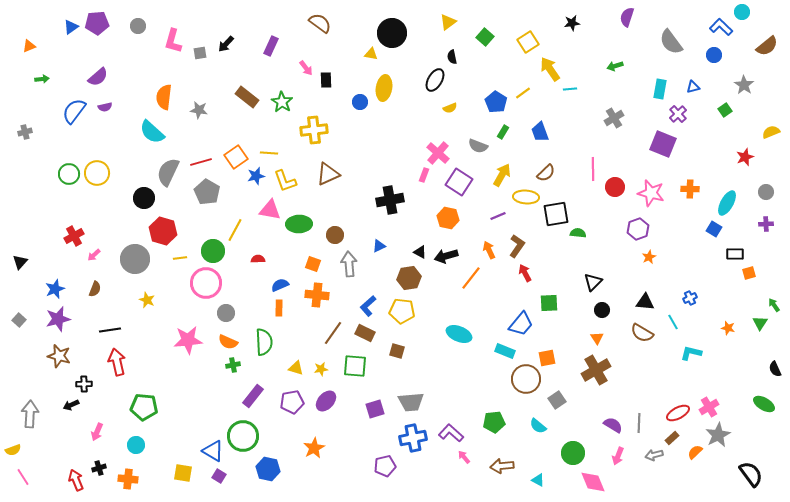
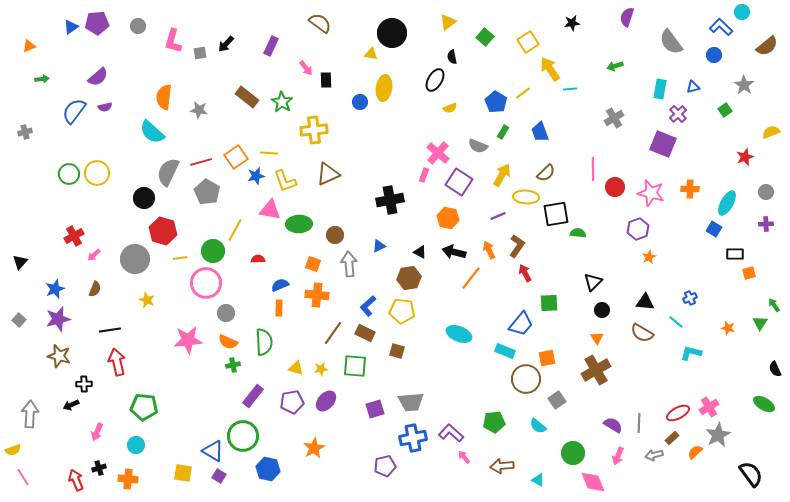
black arrow at (446, 256): moved 8 px right, 4 px up; rotated 30 degrees clockwise
cyan line at (673, 322): moved 3 px right; rotated 21 degrees counterclockwise
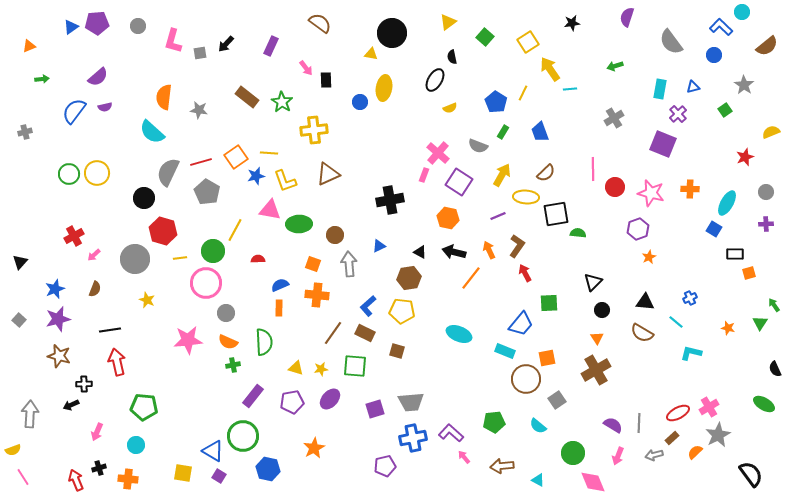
yellow line at (523, 93): rotated 28 degrees counterclockwise
purple ellipse at (326, 401): moved 4 px right, 2 px up
